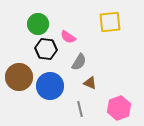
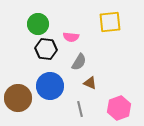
pink semicircle: moved 3 px right; rotated 28 degrees counterclockwise
brown circle: moved 1 px left, 21 px down
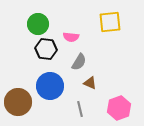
brown circle: moved 4 px down
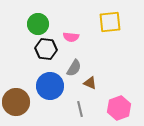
gray semicircle: moved 5 px left, 6 px down
brown circle: moved 2 px left
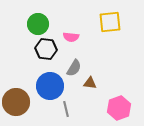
brown triangle: rotated 16 degrees counterclockwise
gray line: moved 14 px left
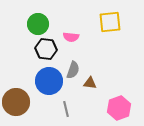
gray semicircle: moved 1 px left, 2 px down; rotated 12 degrees counterclockwise
blue circle: moved 1 px left, 5 px up
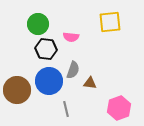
brown circle: moved 1 px right, 12 px up
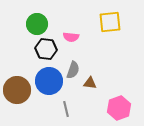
green circle: moved 1 px left
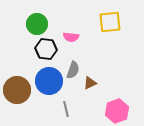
brown triangle: rotated 32 degrees counterclockwise
pink hexagon: moved 2 px left, 3 px down
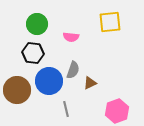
black hexagon: moved 13 px left, 4 px down
